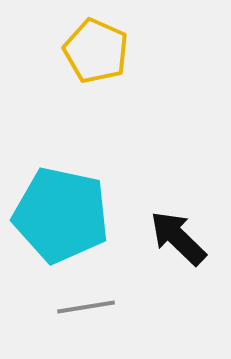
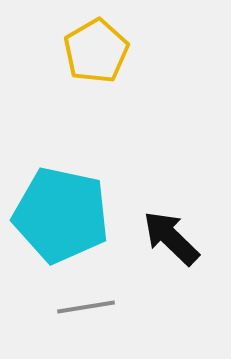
yellow pentagon: rotated 18 degrees clockwise
black arrow: moved 7 px left
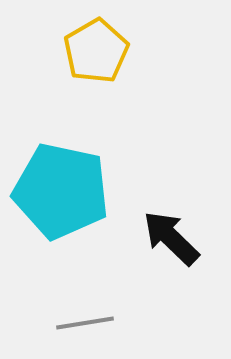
cyan pentagon: moved 24 px up
gray line: moved 1 px left, 16 px down
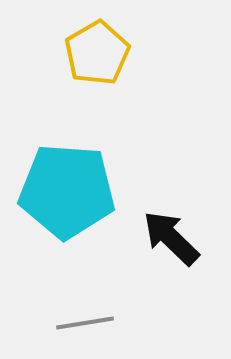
yellow pentagon: moved 1 px right, 2 px down
cyan pentagon: moved 6 px right; rotated 8 degrees counterclockwise
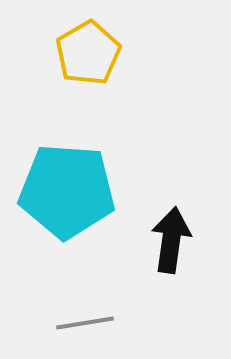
yellow pentagon: moved 9 px left
black arrow: moved 2 px down; rotated 54 degrees clockwise
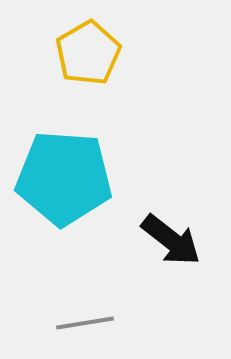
cyan pentagon: moved 3 px left, 13 px up
black arrow: rotated 120 degrees clockwise
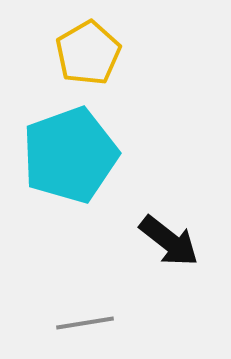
cyan pentagon: moved 6 px right, 23 px up; rotated 24 degrees counterclockwise
black arrow: moved 2 px left, 1 px down
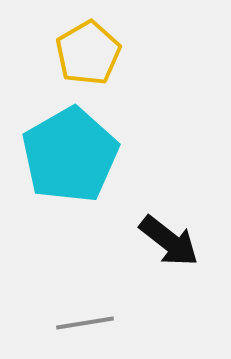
cyan pentagon: rotated 10 degrees counterclockwise
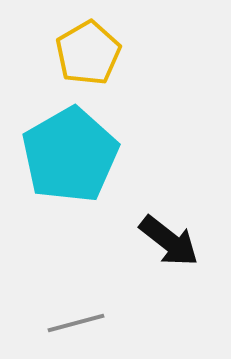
gray line: moved 9 px left; rotated 6 degrees counterclockwise
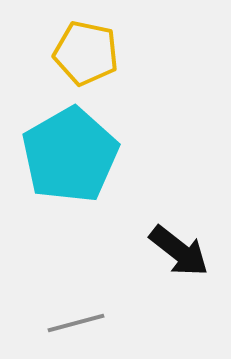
yellow pentagon: moved 2 px left; rotated 30 degrees counterclockwise
black arrow: moved 10 px right, 10 px down
